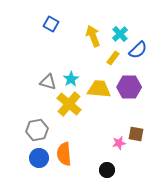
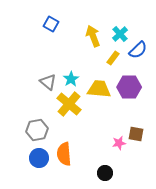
gray triangle: rotated 24 degrees clockwise
black circle: moved 2 px left, 3 px down
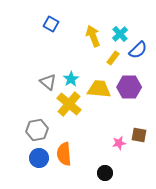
brown square: moved 3 px right, 1 px down
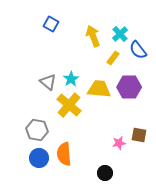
blue semicircle: rotated 96 degrees clockwise
yellow cross: moved 1 px down
gray hexagon: rotated 20 degrees clockwise
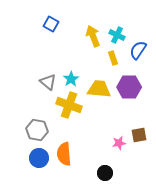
cyan cross: moved 3 px left, 1 px down; rotated 21 degrees counterclockwise
blue semicircle: rotated 72 degrees clockwise
yellow rectangle: rotated 56 degrees counterclockwise
yellow cross: rotated 20 degrees counterclockwise
brown square: rotated 21 degrees counterclockwise
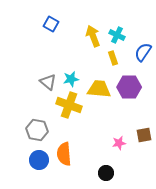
blue semicircle: moved 5 px right, 2 px down
cyan star: rotated 21 degrees clockwise
brown square: moved 5 px right
blue circle: moved 2 px down
black circle: moved 1 px right
